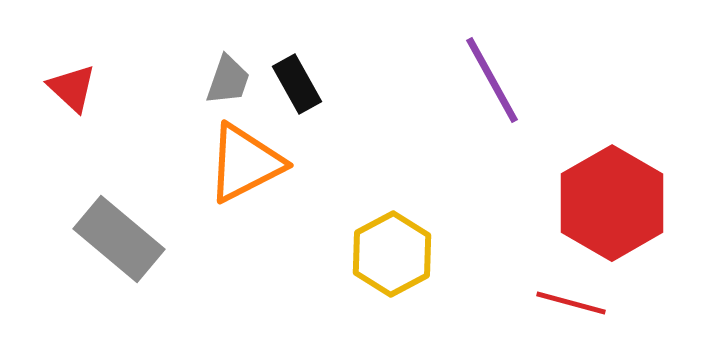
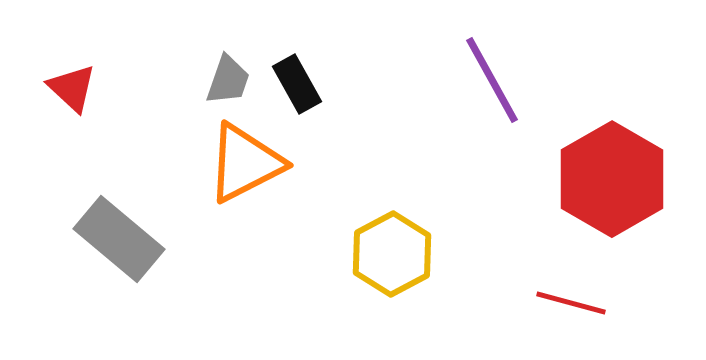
red hexagon: moved 24 px up
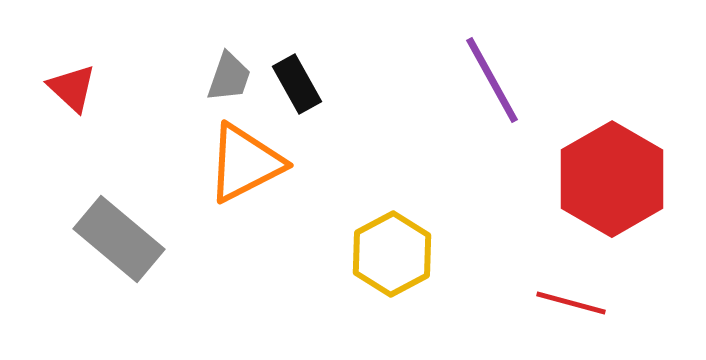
gray trapezoid: moved 1 px right, 3 px up
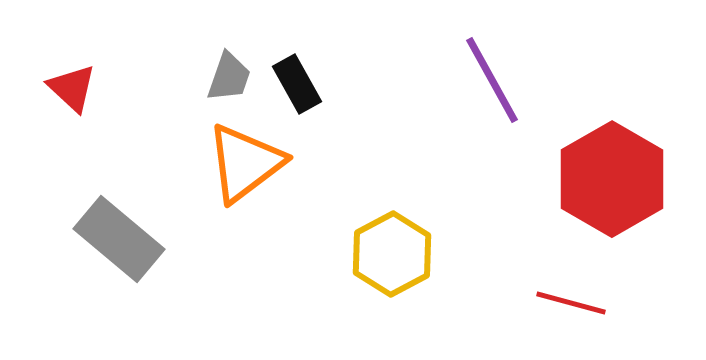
orange triangle: rotated 10 degrees counterclockwise
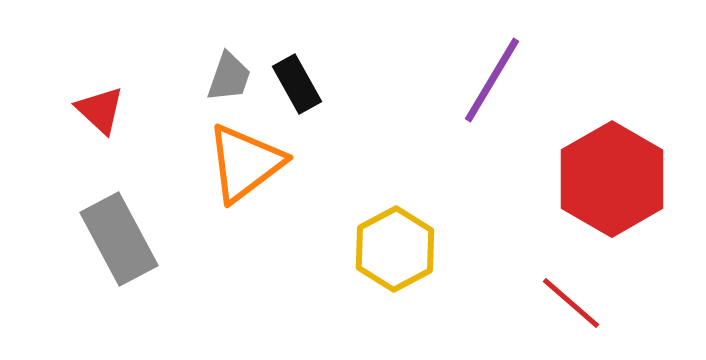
purple line: rotated 60 degrees clockwise
red triangle: moved 28 px right, 22 px down
gray rectangle: rotated 22 degrees clockwise
yellow hexagon: moved 3 px right, 5 px up
red line: rotated 26 degrees clockwise
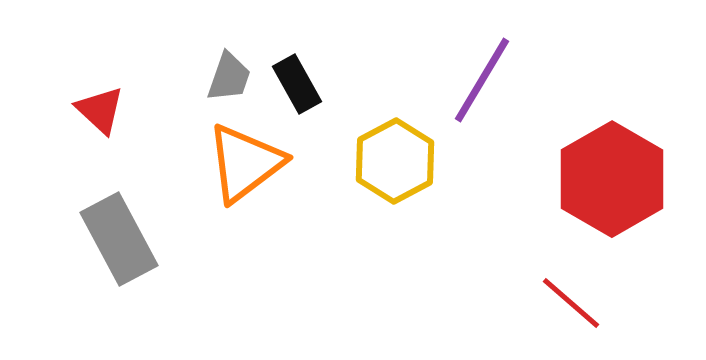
purple line: moved 10 px left
yellow hexagon: moved 88 px up
